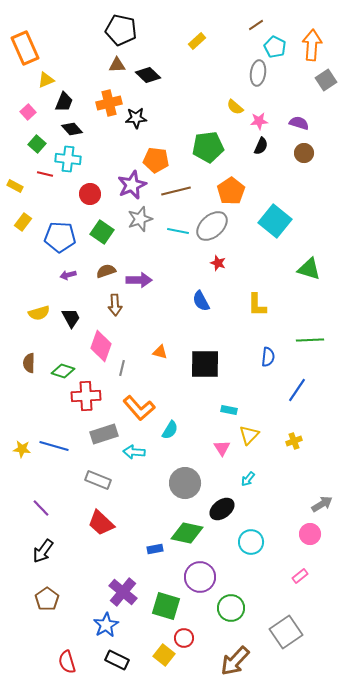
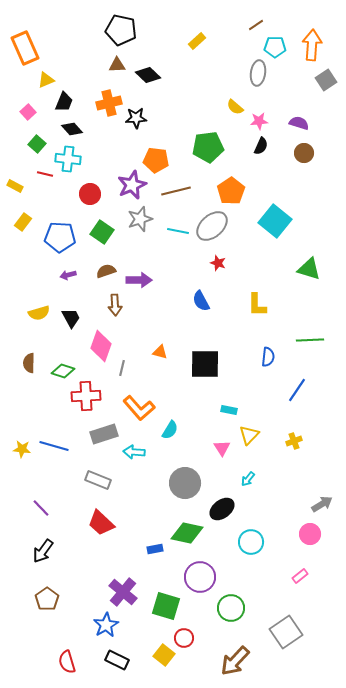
cyan pentagon at (275, 47): rotated 25 degrees counterclockwise
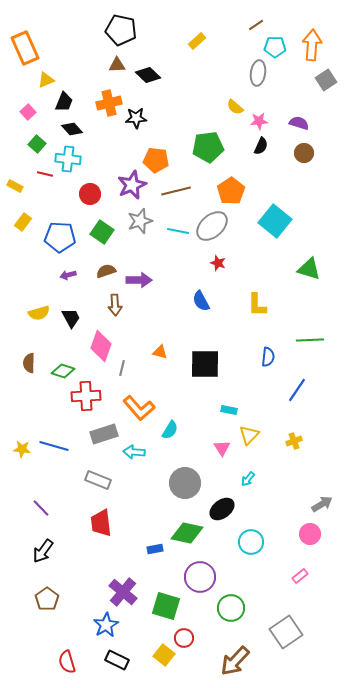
gray star at (140, 219): moved 2 px down
red trapezoid at (101, 523): rotated 40 degrees clockwise
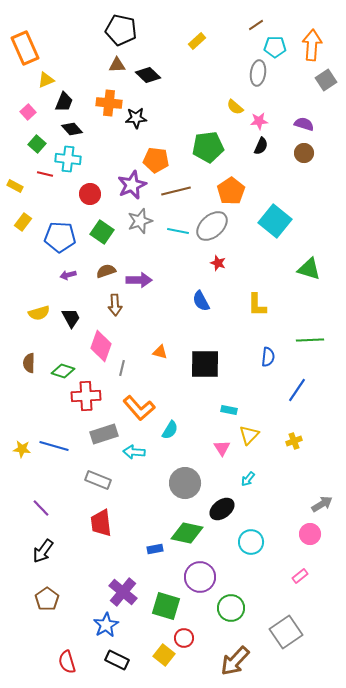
orange cross at (109, 103): rotated 20 degrees clockwise
purple semicircle at (299, 123): moved 5 px right, 1 px down
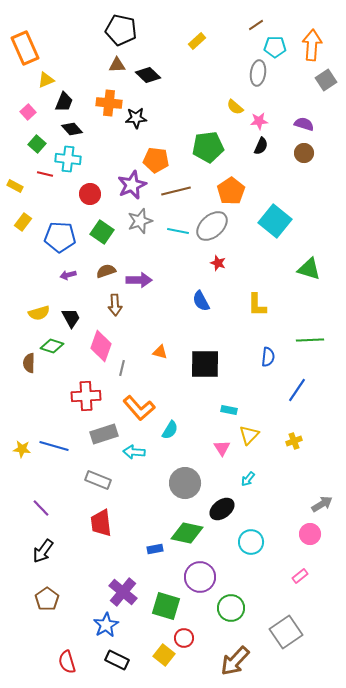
green diamond at (63, 371): moved 11 px left, 25 px up
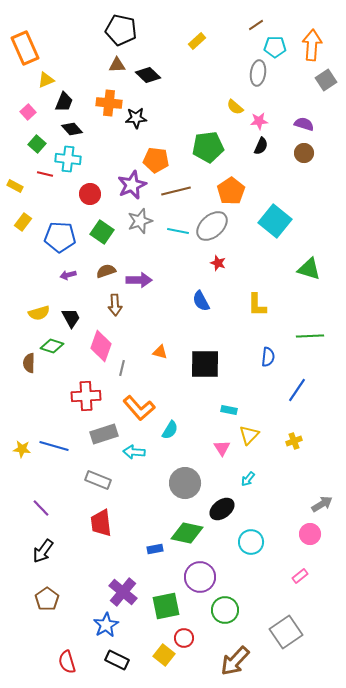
green line at (310, 340): moved 4 px up
green square at (166, 606): rotated 28 degrees counterclockwise
green circle at (231, 608): moved 6 px left, 2 px down
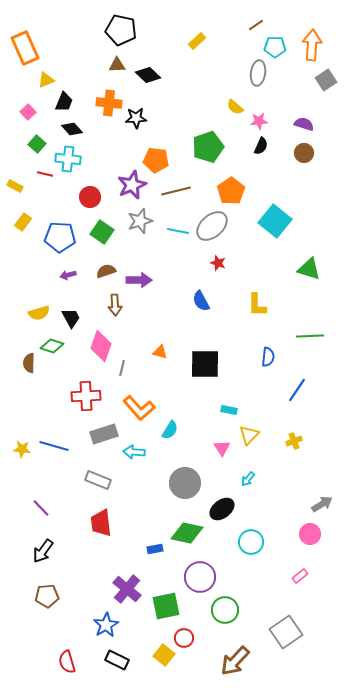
green pentagon at (208, 147): rotated 12 degrees counterclockwise
red circle at (90, 194): moved 3 px down
purple cross at (123, 592): moved 4 px right, 3 px up
brown pentagon at (47, 599): moved 3 px up; rotated 30 degrees clockwise
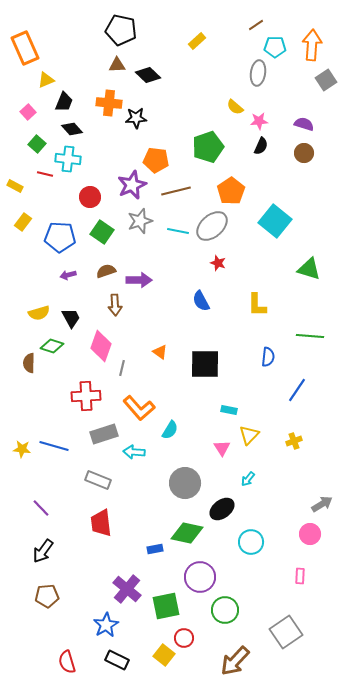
green line at (310, 336): rotated 8 degrees clockwise
orange triangle at (160, 352): rotated 21 degrees clockwise
pink rectangle at (300, 576): rotated 49 degrees counterclockwise
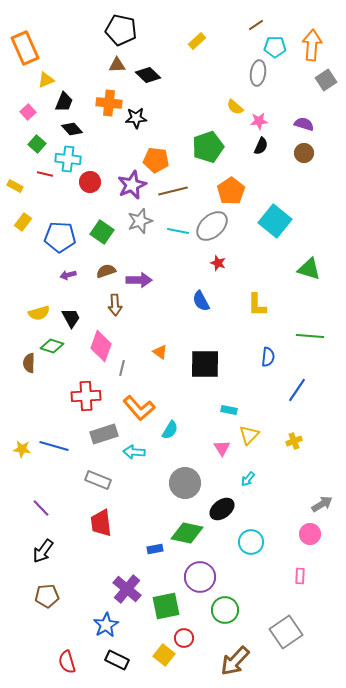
brown line at (176, 191): moved 3 px left
red circle at (90, 197): moved 15 px up
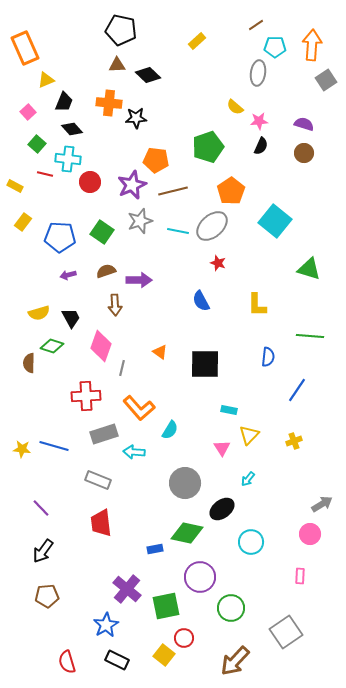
green circle at (225, 610): moved 6 px right, 2 px up
